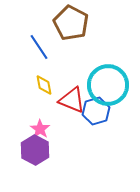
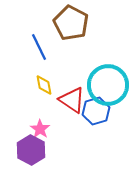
blue line: rotated 8 degrees clockwise
red triangle: rotated 12 degrees clockwise
purple hexagon: moved 4 px left
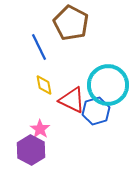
red triangle: rotated 8 degrees counterclockwise
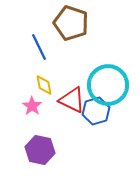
brown pentagon: rotated 8 degrees counterclockwise
pink star: moved 8 px left, 23 px up
purple hexagon: moved 9 px right; rotated 16 degrees counterclockwise
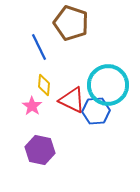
yellow diamond: rotated 15 degrees clockwise
blue hexagon: rotated 12 degrees clockwise
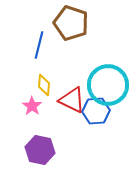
blue line: moved 2 px up; rotated 40 degrees clockwise
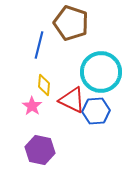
cyan circle: moved 7 px left, 13 px up
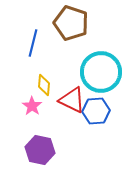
blue line: moved 6 px left, 2 px up
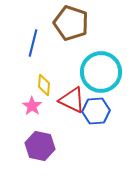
purple hexagon: moved 4 px up
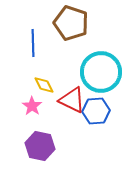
blue line: rotated 16 degrees counterclockwise
yellow diamond: rotated 30 degrees counterclockwise
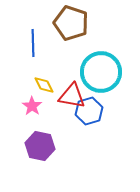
red triangle: moved 4 px up; rotated 16 degrees counterclockwise
blue hexagon: moved 7 px left; rotated 12 degrees counterclockwise
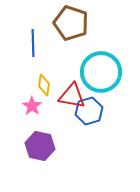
yellow diamond: rotated 35 degrees clockwise
